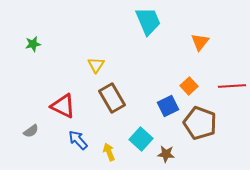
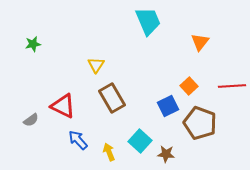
gray semicircle: moved 11 px up
cyan square: moved 1 px left, 2 px down
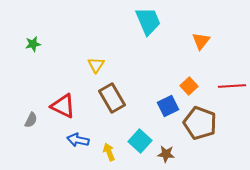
orange triangle: moved 1 px right, 1 px up
gray semicircle: rotated 28 degrees counterclockwise
blue arrow: rotated 35 degrees counterclockwise
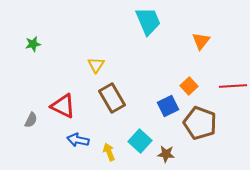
red line: moved 1 px right
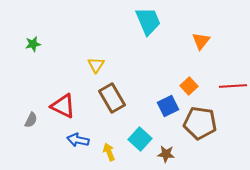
brown pentagon: rotated 12 degrees counterclockwise
cyan square: moved 2 px up
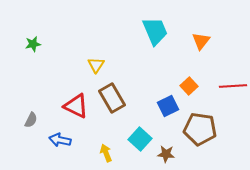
cyan trapezoid: moved 7 px right, 10 px down
red triangle: moved 13 px right
brown pentagon: moved 6 px down
blue arrow: moved 18 px left
yellow arrow: moved 3 px left, 1 px down
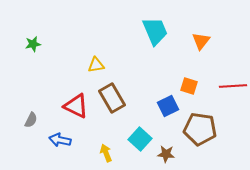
yellow triangle: rotated 48 degrees clockwise
orange square: rotated 30 degrees counterclockwise
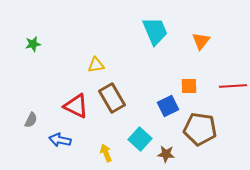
orange square: rotated 18 degrees counterclockwise
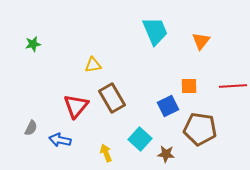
yellow triangle: moved 3 px left
red triangle: rotated 44 degrees clockwise
gray semicircle: moved 8 px down
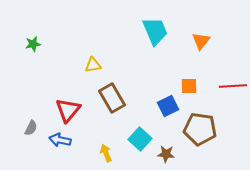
red triangle: moved 8 px left, 4 px down
